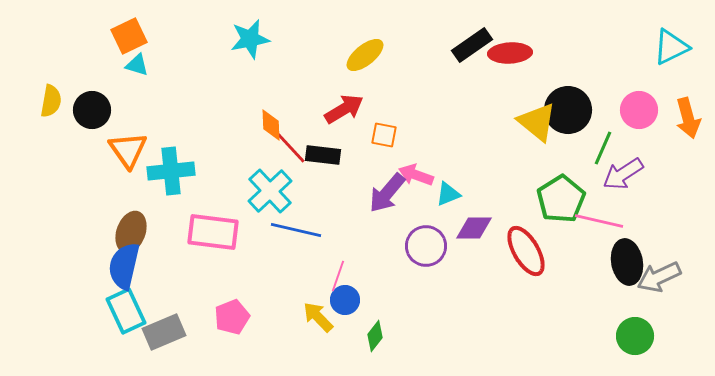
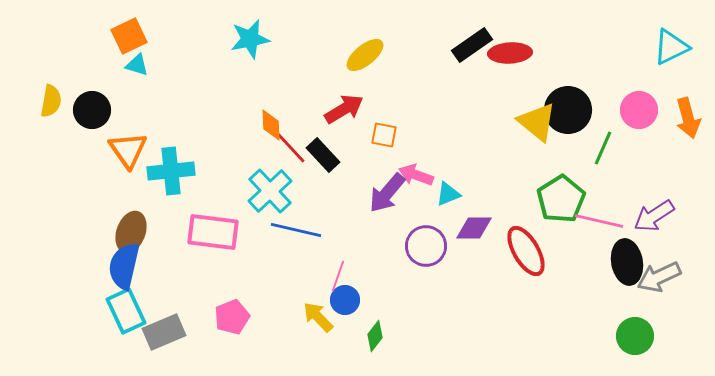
black rectangle at (323, 155): rotated 40 degrees clockwise
purple arrow at (623, 174): moved 31 px right, 42 px down
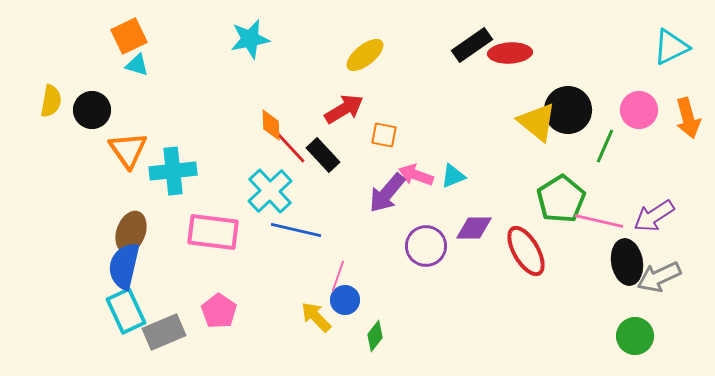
green line at (603, 148): moved 2 px right, 2 px up
cyan cross at (171, 171): moved 2 px right
cyan triangle at (448, 194): moved 5 px right, 18 px up
pink pentagon at (232, 317): moved 13 px left, 6 px up; rotated 16 degrees counterclockwise
yellow arrow at (318, 317): moved 2 px left
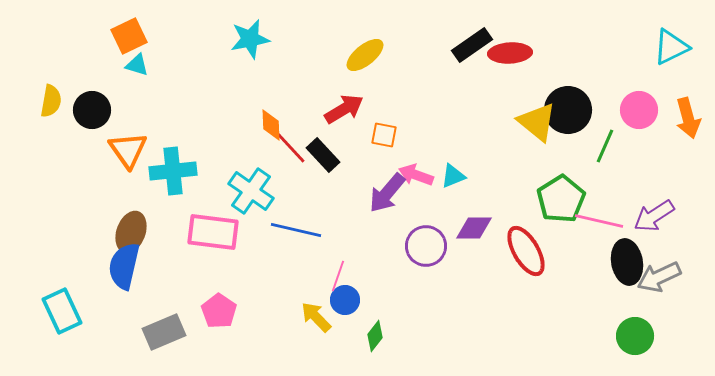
cyan cross at (270, 191): moved 19 px left; rotated 12 degrees counterclockwise
cyan rectangle at (126, 311): moved 64 px left
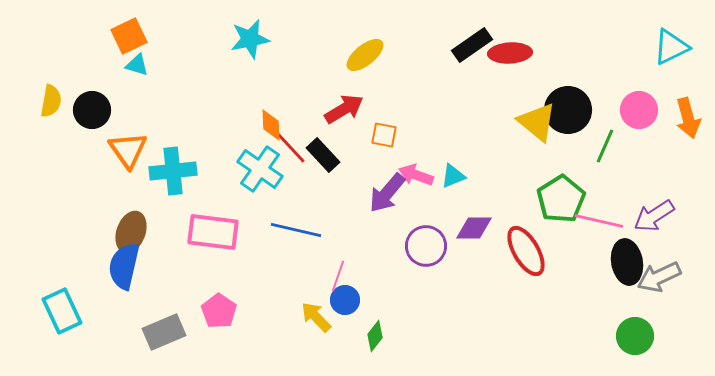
cyan cross at (251, 191): moved 9 px right, 22 px up
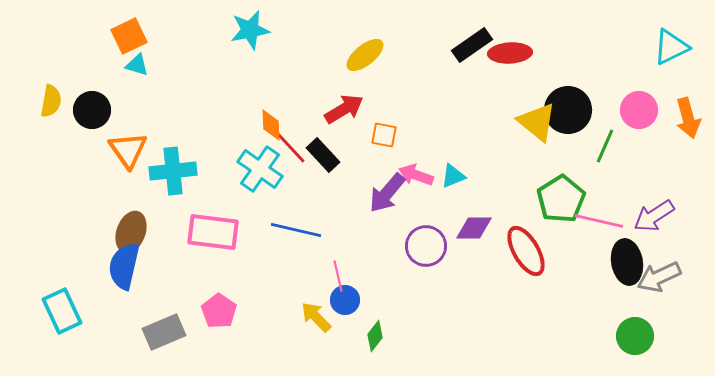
cyan star at (250, 39): moved 9 px up
pink line at (338, 276): rotated 32 degrees counterclockwise
